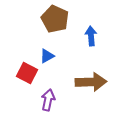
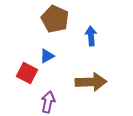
purple arrow: moved 2 px down
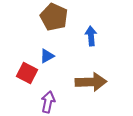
brown pentagon: moved 1 px left, 2 px up
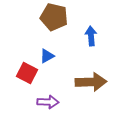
brown pentagon: rotated 12 degrees counterclockwise
purple arrow: rotated 80 degrees clockwise
